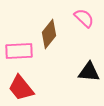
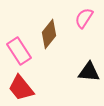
pink semicircle: rotated 100 degrees counterclockwise
pink rectangle: rotated 60 degrees clockwise
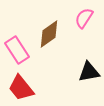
brown diamond: rotated 16 degrees clockwise
pink rectangle: moved 2 px left, 1 px up
black triangle: rotated 15 degrees counterclockwise
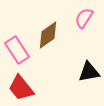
brown diamond: moved 1 px left, 1 px down
